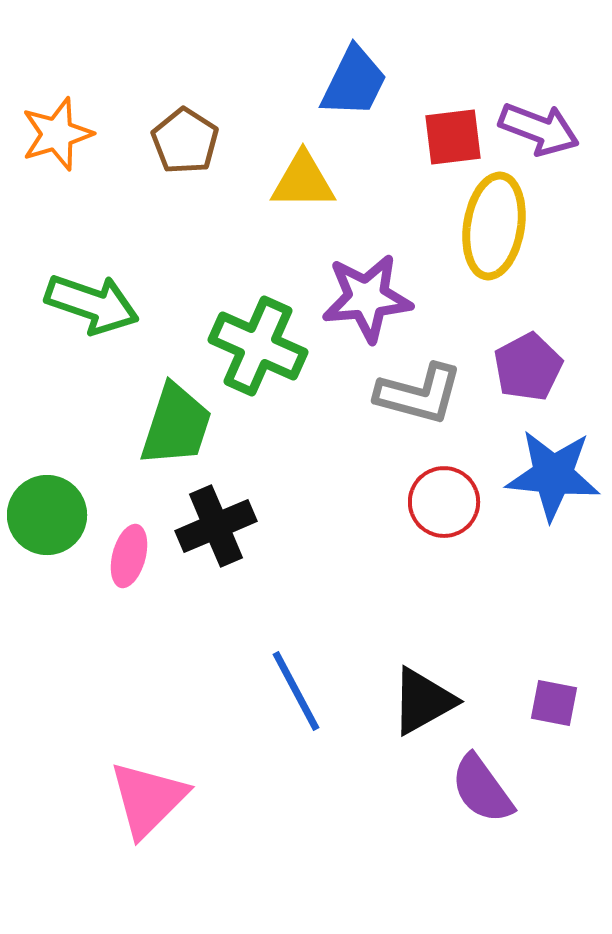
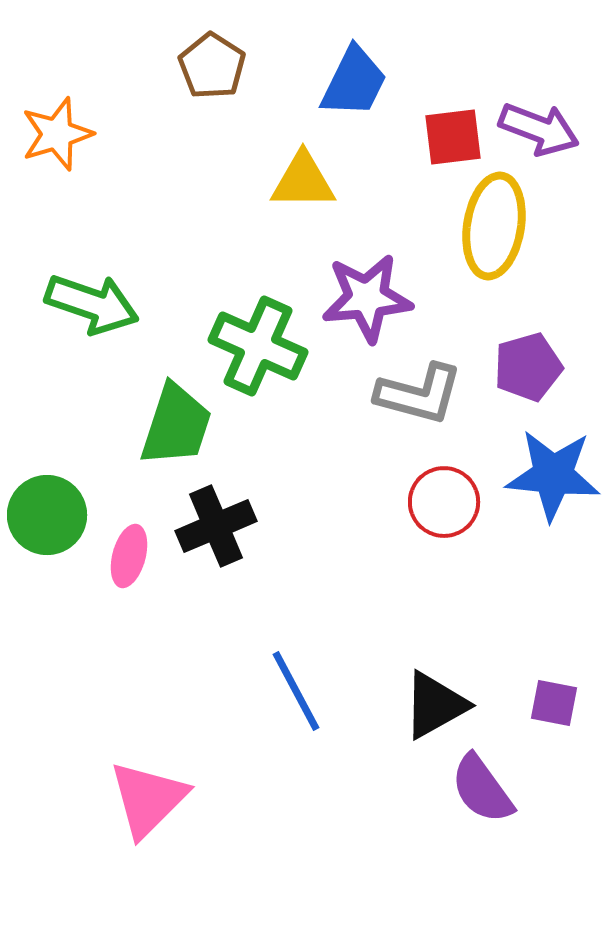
brown pentagon: moved 27 px right, 75 px up
purple pentagon: rotated 12 degrees clockwise
black triangle: moved 12 px right, 4 px down
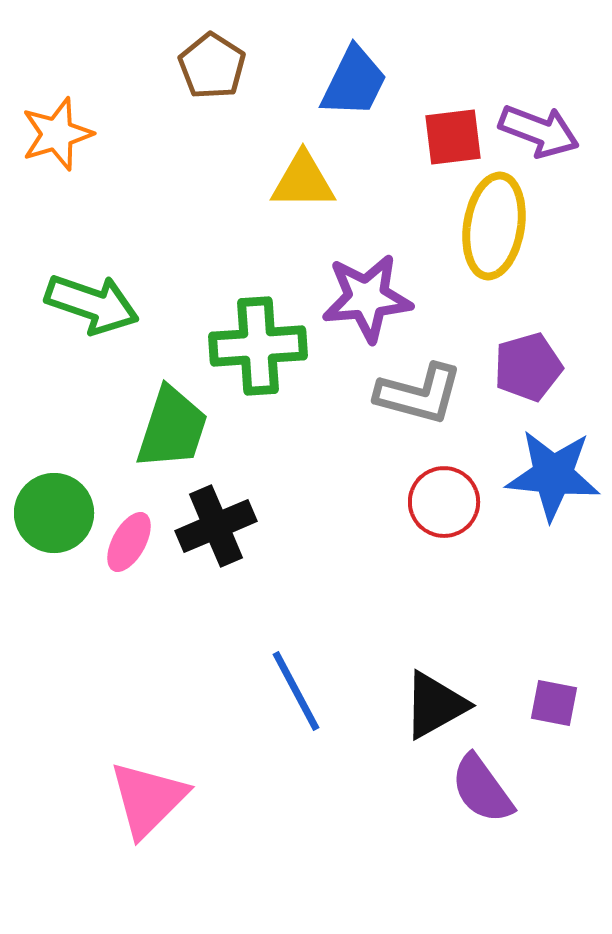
purple arrow: moved 2 px down
green cross: rotated 28 degrees counterclockwise
green trapezoid: moved 4 px left, 3 px down
green circle: moved 7 px right, 2 px up
pink ellipse: moved 14 px up; rotated 14 degrees clockwise
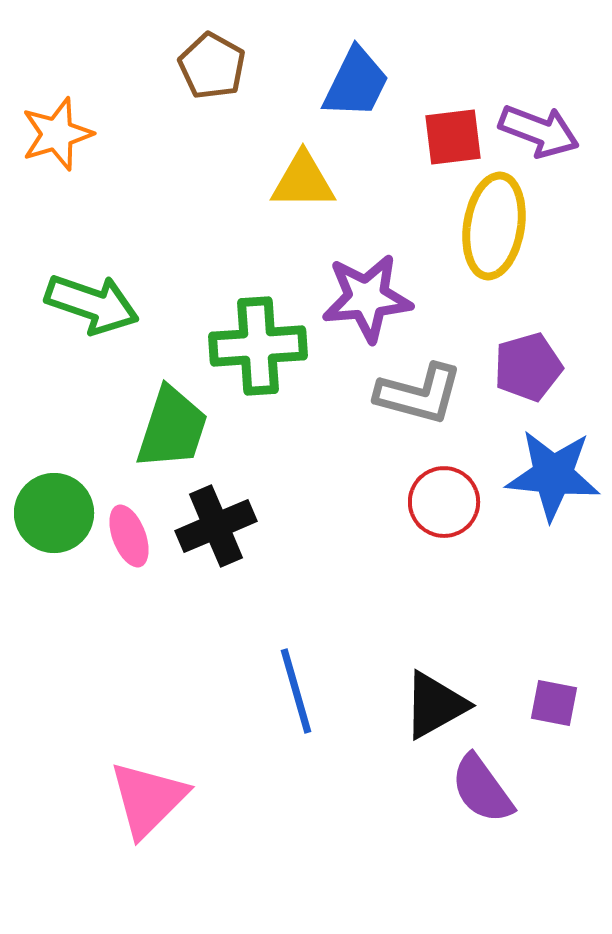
brown pentagon: rotated 4 degrees counterclockwise
blue trapezoid: moved 2 px right, 1 px down
pink ellipse: moved 6 px up; rotated 50 degrees counterclockwise
blue line: rotated 12 degrees clockwise
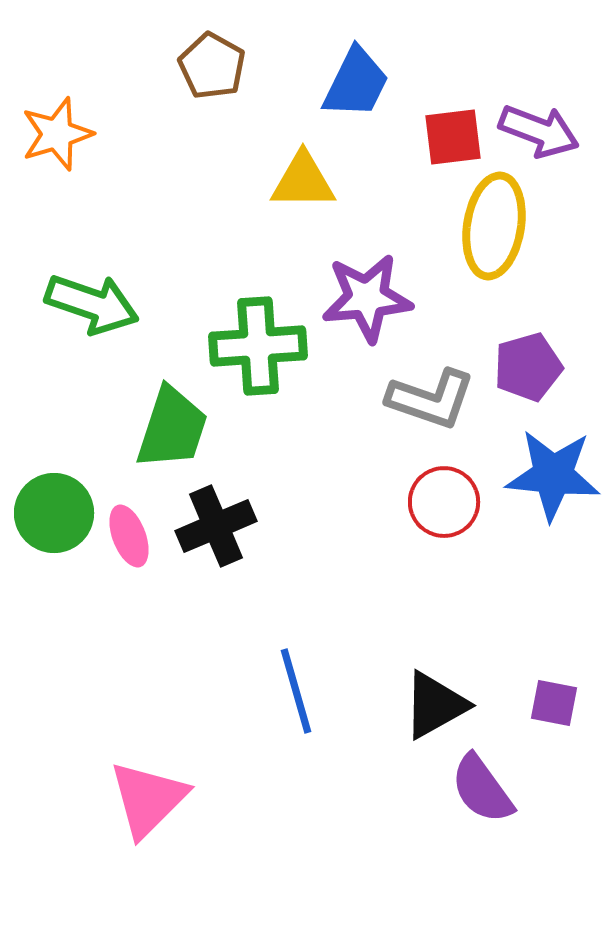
gray L-shape: moved 12 px right, 5 px down; rotated 4 degrees clockwise
